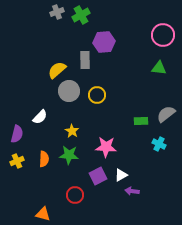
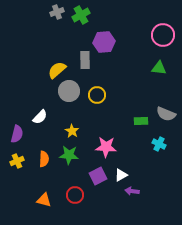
gray semicircle: rotated 120 degrees counterclockwise
orange triangle: moved 1 px right, 14 px up
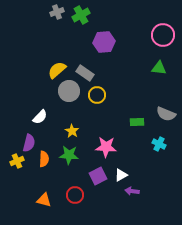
gray rectangle: moved 13 px down; rotated 54 degrees counterclockwise
green rectangle: moved 4 px left, 1 px down
purple semicircle: moved 12 px right, 9 px down
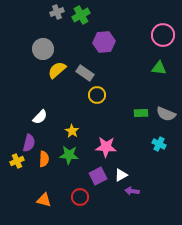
gray circle: moved 26 px left, 42 px up
green rectangle: moved 4 px right, 9 px up
red circle: moved 5 px right, 2 px down
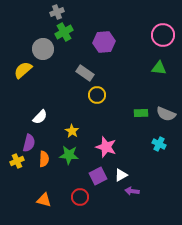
green cross: moved 17 px left, 17 px down
yellow semicircle: moved 34 px left
pink star: rotated 15 degrees clockwise
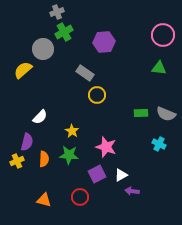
purple semicircle: moved 2 px left, 1 px up
purple square: moved 1 px left, 2 px up
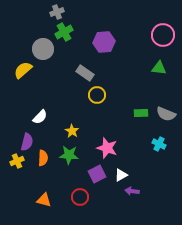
pink star: moved 1 px right, 1 px down
orange semicircle: moved 1 px left, 1 px up
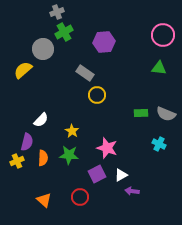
white semicircle: moved 1 px right, 3 px down
orange triangle: rotated 28 degrees clockwise
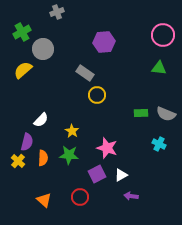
green cross: moved 42 px left
yellow cross: moved 1 px right; rotated 24 degrees counterclockwise
purple arrow: moved 1 px left, 5 px down
